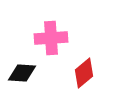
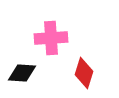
red diamond: rotated 32 degrees counterclockwise
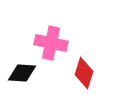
pink cross: moved 5 px down; rotated 16 degrees clockwise
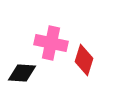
red diamond: moved 13 px up
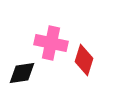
black diamond: rotated 12 degrees counterclockwise
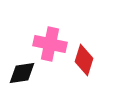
pink cross: moved 1 px left, 1 px down
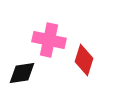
pink cross: moved 1 px left, 4 px up
